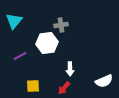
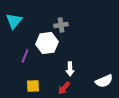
purple line: moved 5 px right; rotated 40 degrees counterclockwise
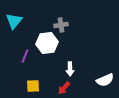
white semicircle: moved 1 px right, 1 px up
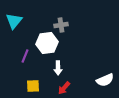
white arrow: moved 12 px left, 1 px up
